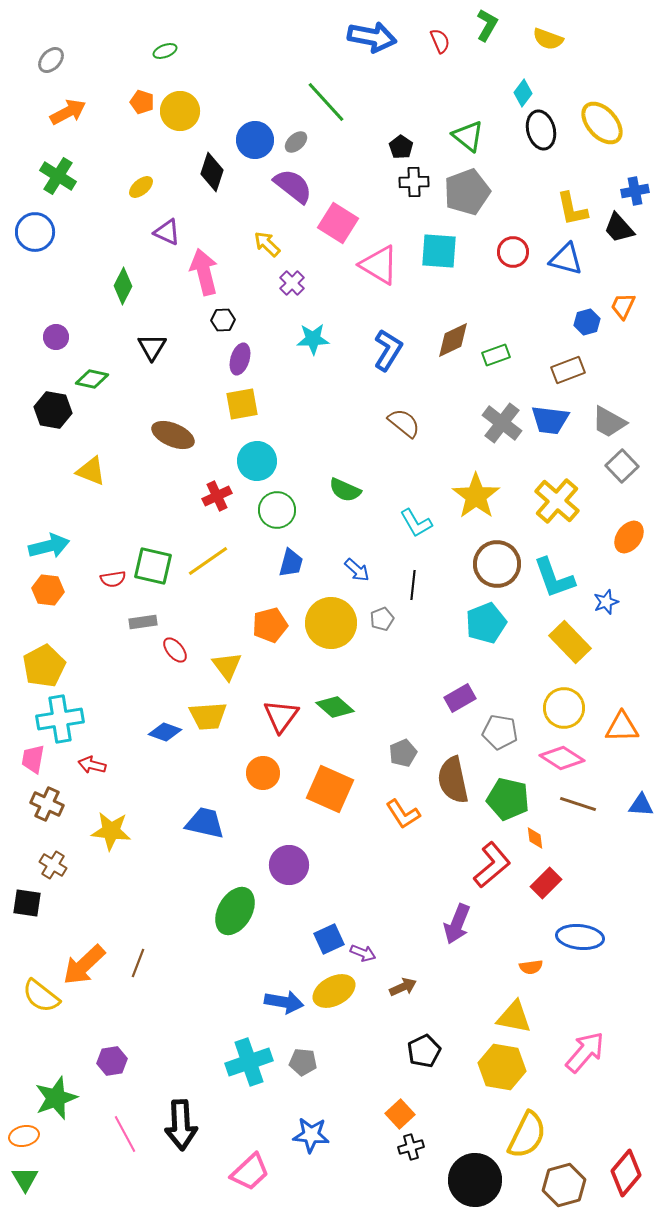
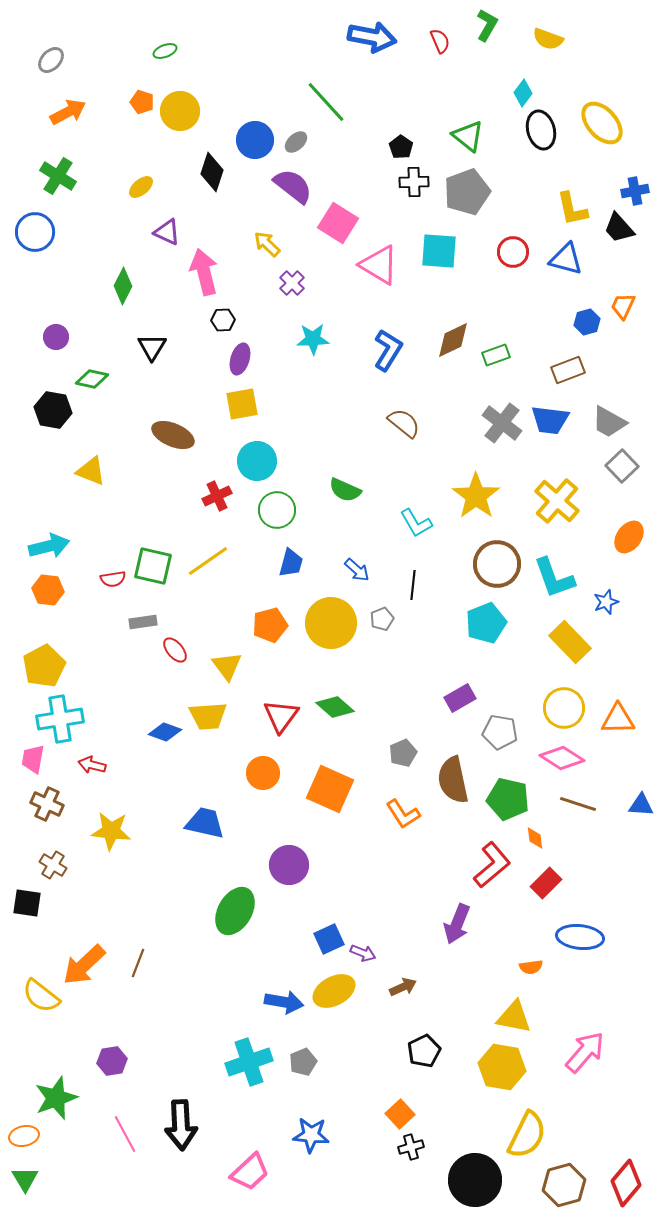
orange triangle at (622, 727): moved 4 px left, 8 px up
gray pentagon at (303, 1062): rotated 28 degrees counterclockwise
red diamond at (626, 1173): moved 10 px down
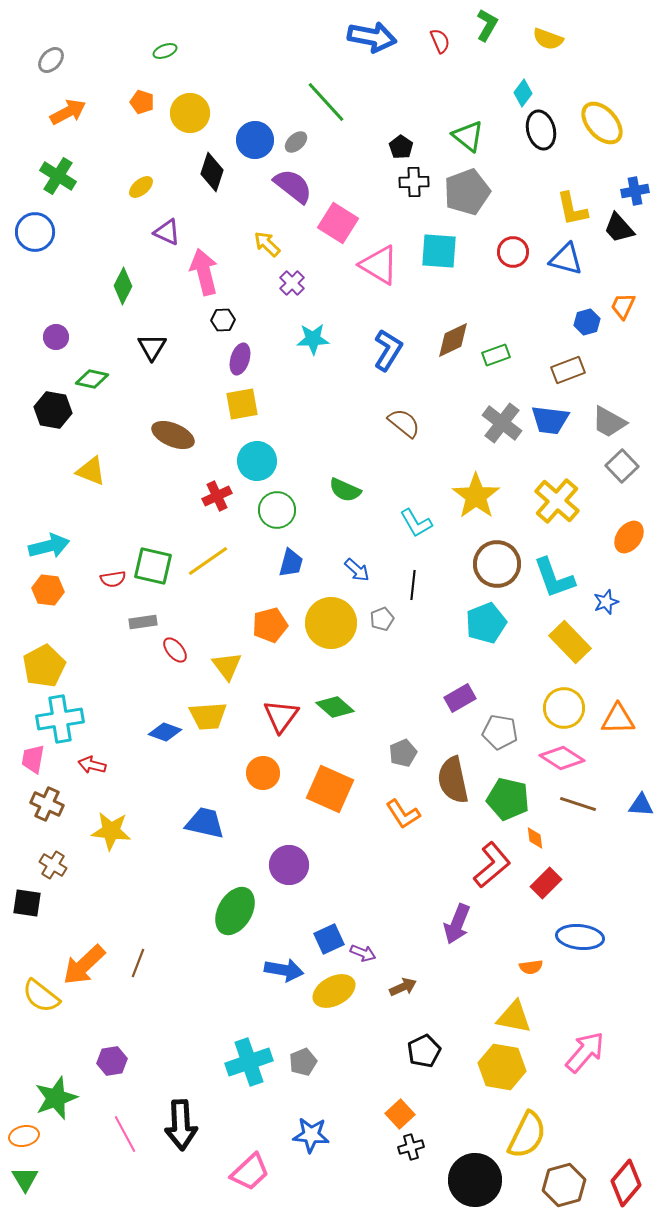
yellow circle at (180, 111): moved 10 px right, 2 px down
blue arrow at (284, 1002): moved 32 px up
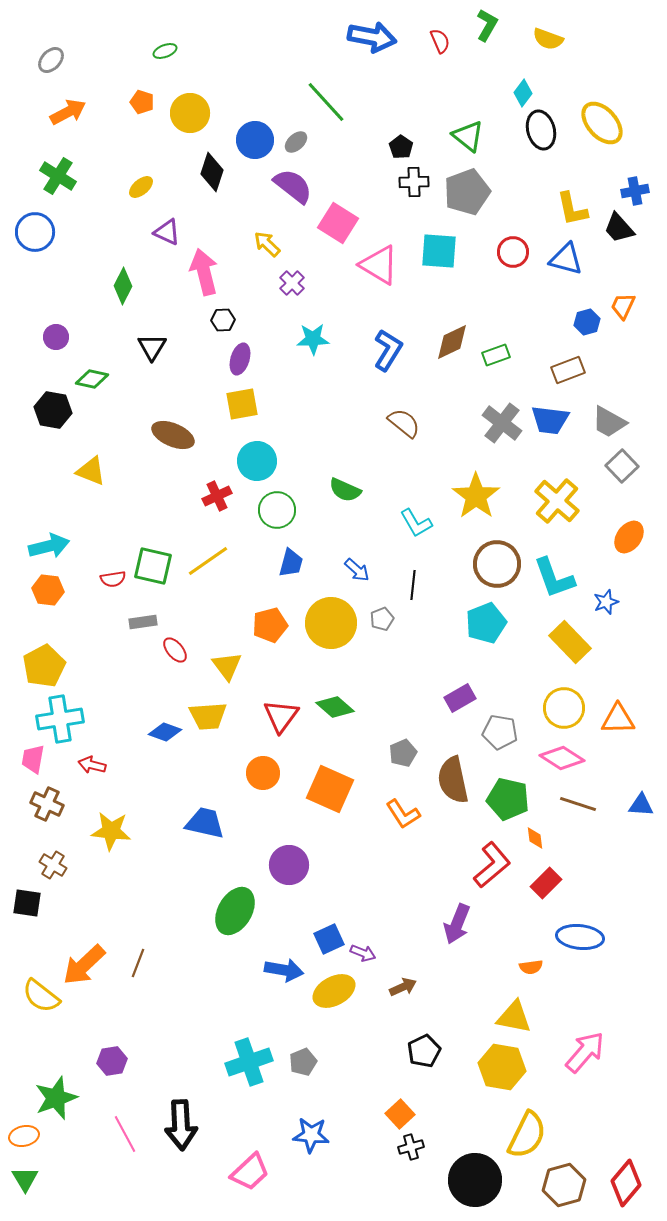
brown diamond at (453, 340): moved 1 px left, 2 px down
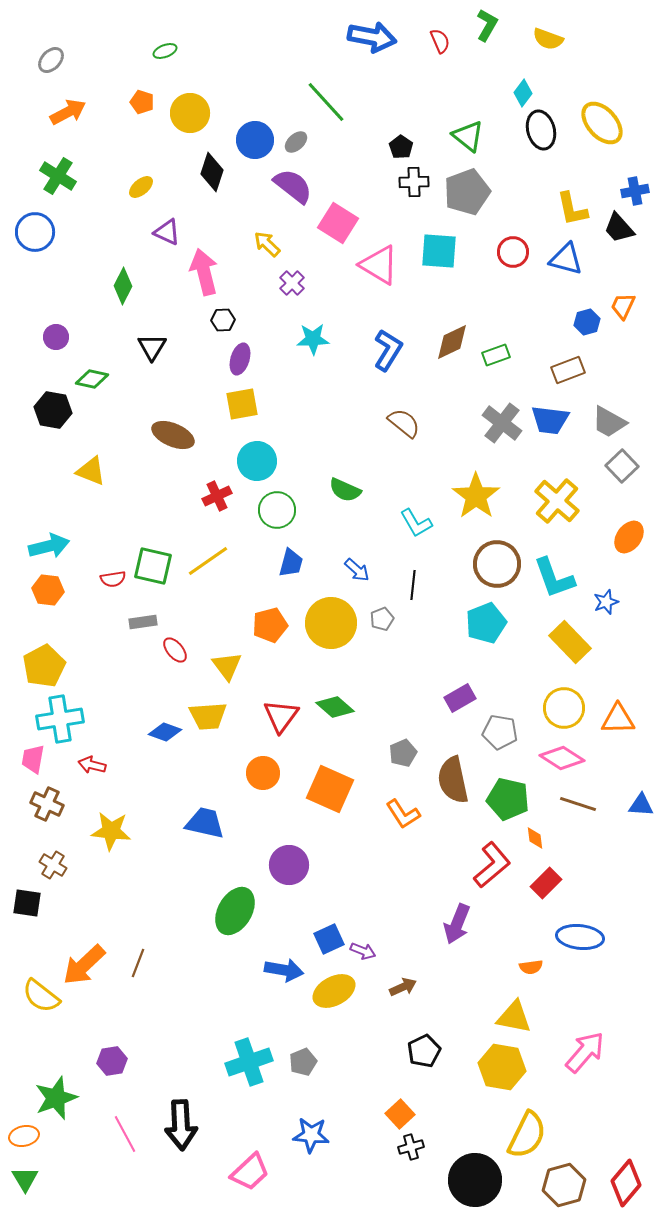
purple arrow at (363, 953): moved 2 px up
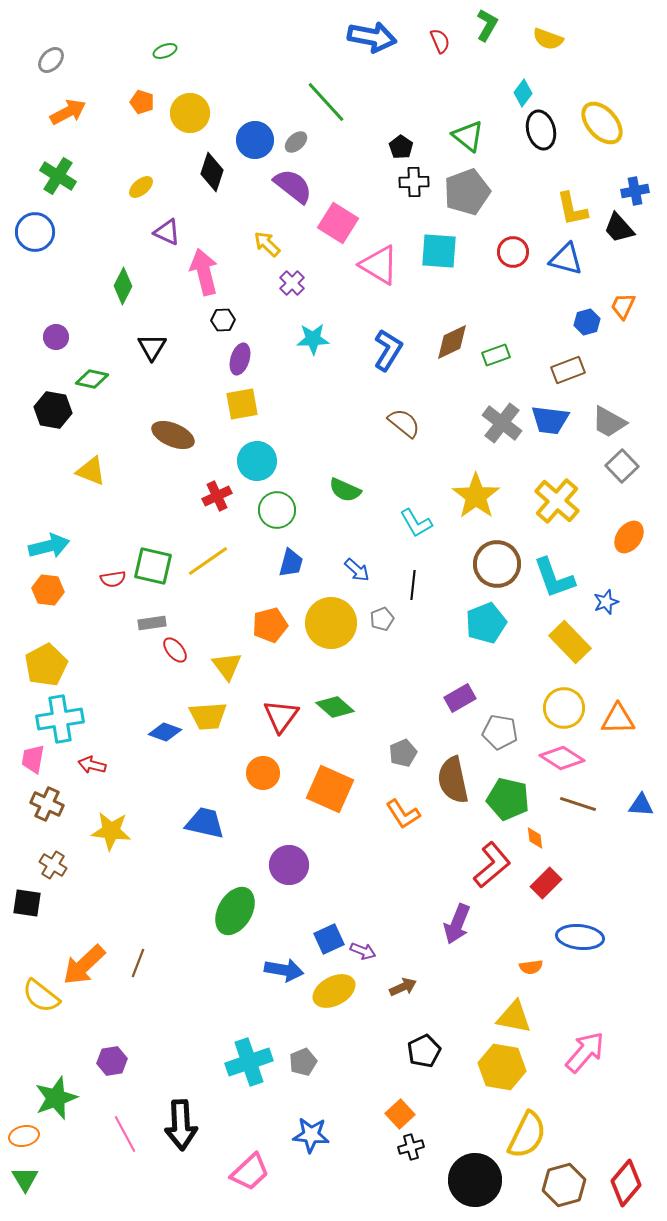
gray rectangle at (143, 622): moved 9 px right, 1 px down
yellow pentagon at (44, 666): moved 2 px right, 1 px up
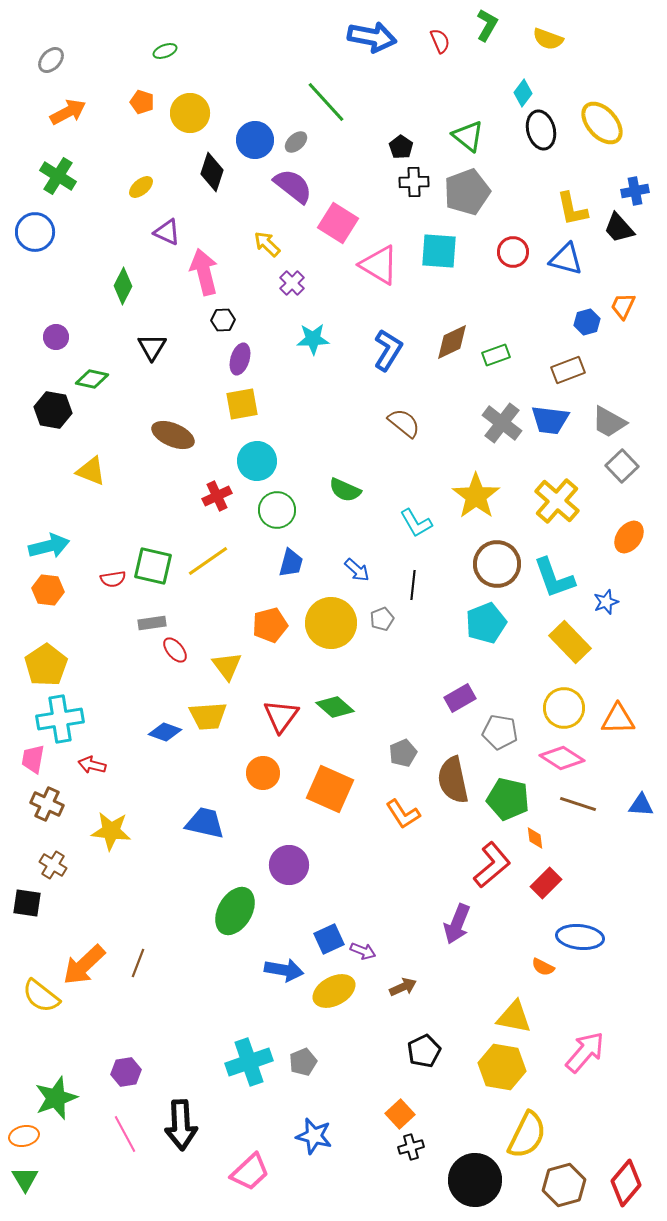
yellow pentagon at (46, 665): rotated 6 degrees counterclockwise
orange semicircle at (531, 967): moved 12 px right; rotated 35 degrees clockwise
purple hexagon at (112, 1061): moved 14 px right, 11 px down
blue star at (311, 1135): moved 3 px right, 1 px down; rotated 9 degrees clockwise
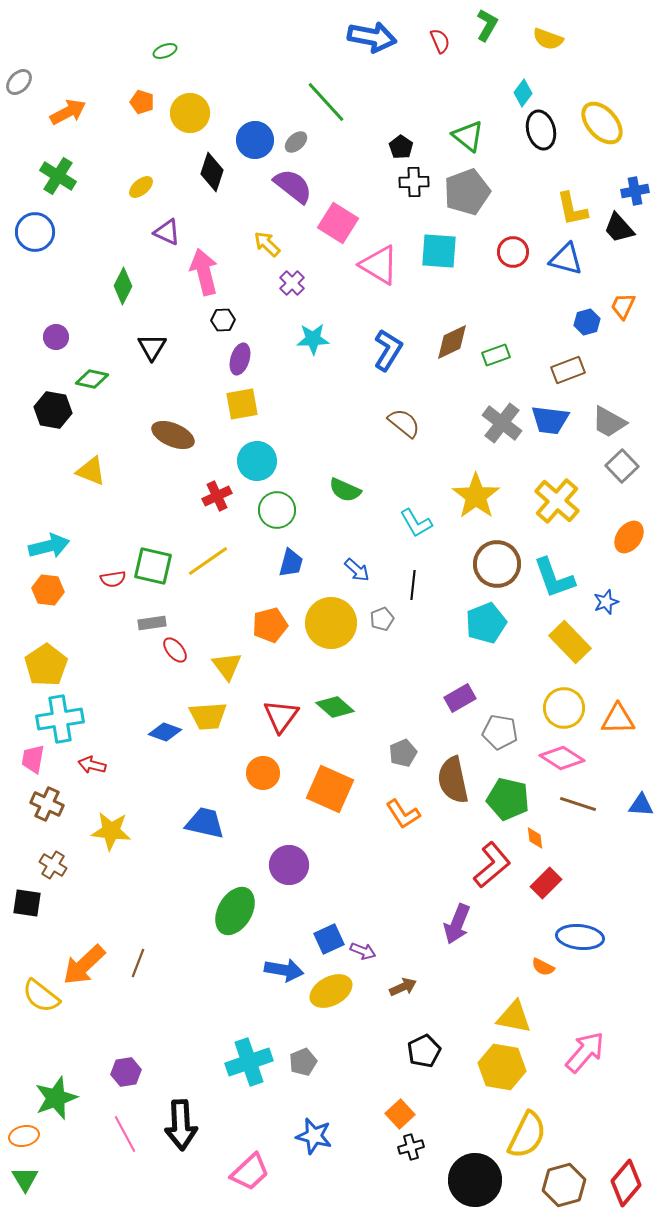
gray ellipse at (51, 60): moved 32 px left, 22 px down
yellow ellipse at (334, 991): moved 3 px left
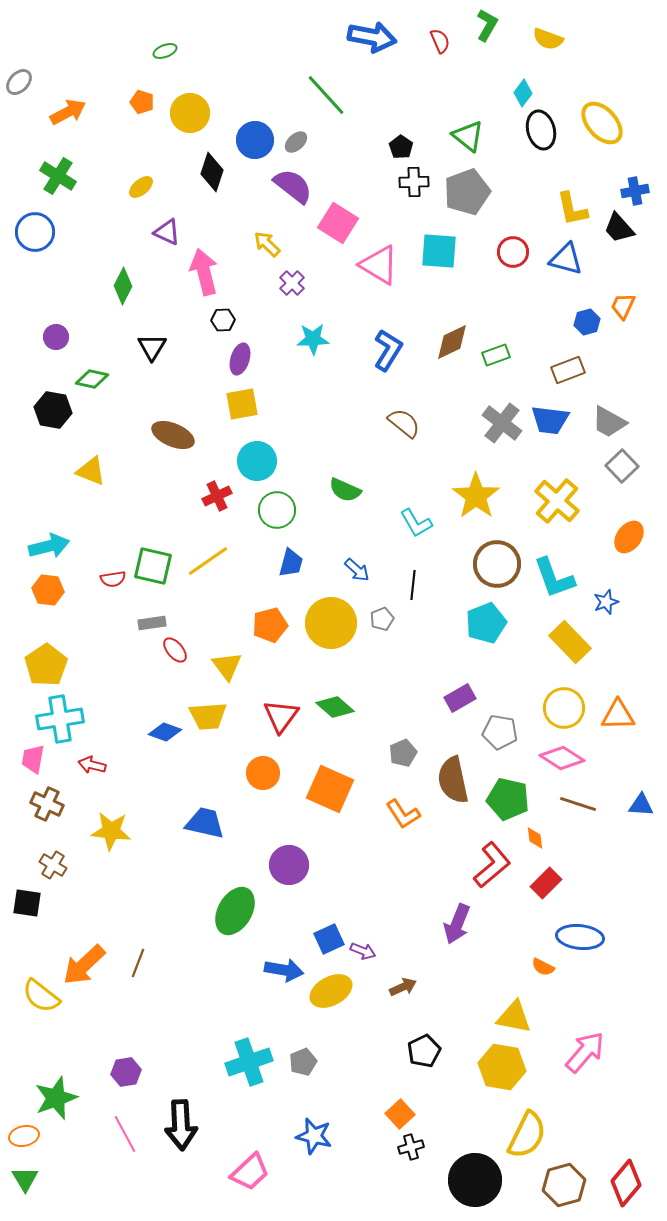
green line at (326, 102): moved 7 px up
orange triangle at (618, 719): moved 4 px up
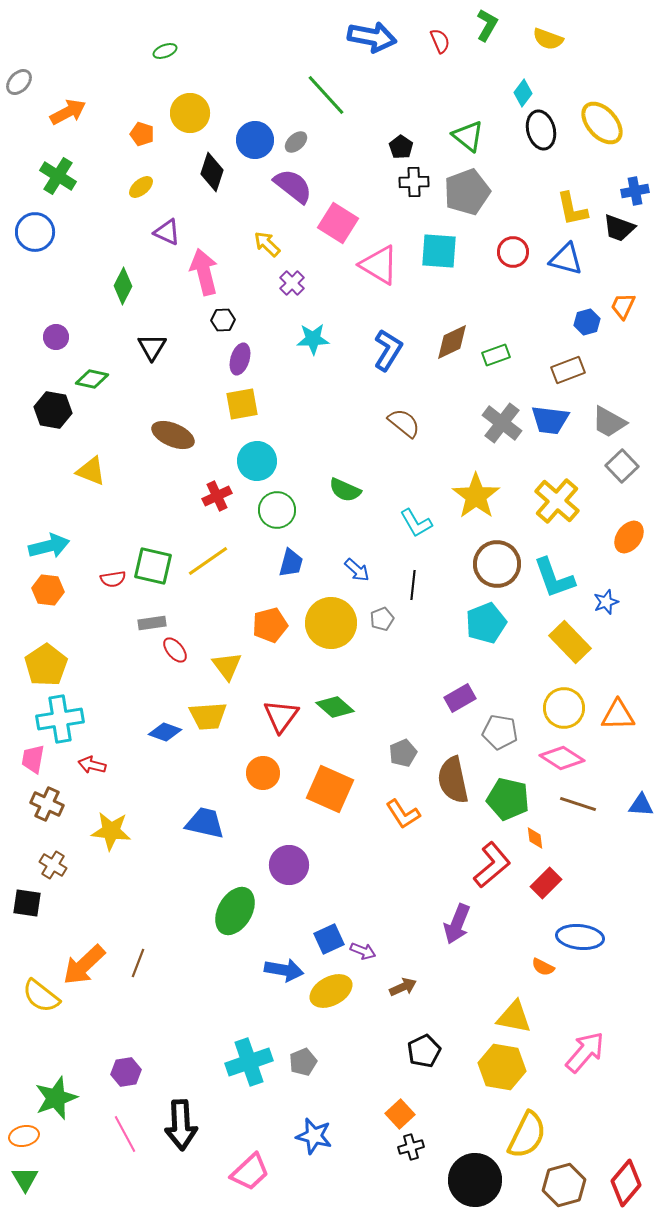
orange pentagon at (142, 102): moved 32 px down
black trapezoid at (619, 228): rotated 28 degrees counterclockwise
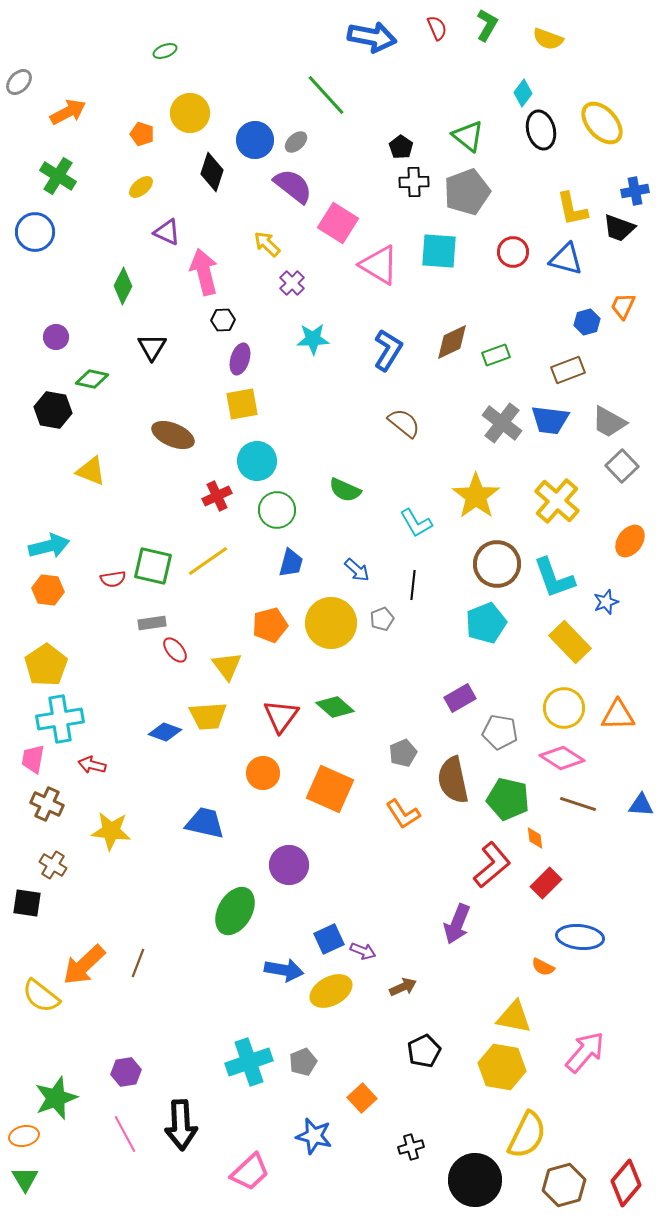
red semicircle at (440, 41): moved 3 px left, 13 px up
orange ellipse at (629, 537): moved 1 px right, 4 px down
orange square at (400, 1114): moved 38 px left, 16 px up
